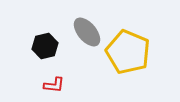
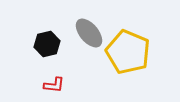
gray ellipse: moved 2 px right, 1 px down
black hexagon: moved 2 px right, 2 px up
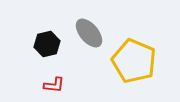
yellow pentagon: moved 6 px right, 9 px down
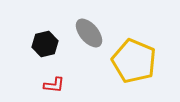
black hexagon: moved 2 px left
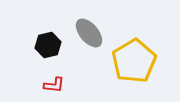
black hexagon: moved 3 px right, 1 px down
yellow pentagon: rotated 18 degrees clockwise
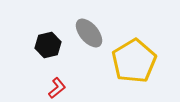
red L-shape: moved 3 px right, 3 px down; rotated 45 degrees counterclockwise
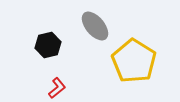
gray ellipse: moved 6 px right, 7 px up
yellow pentagon: rotated 9 degrees counterclockwise
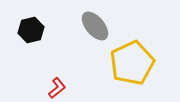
black hexagon: moved 17 px left, 15 px up
yellow pentagon: moved 2 px left, 2 px down; rotated 15 degrees clockwise
